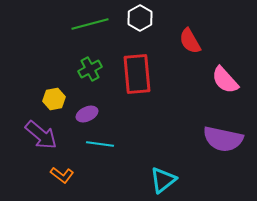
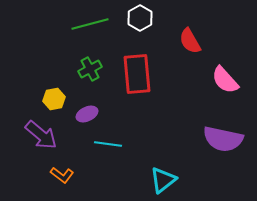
cyan line: moved 8 px right
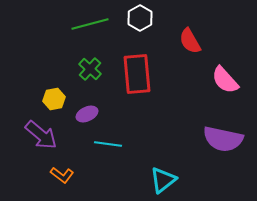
green cross: rotated 20 degrees counterclockwise
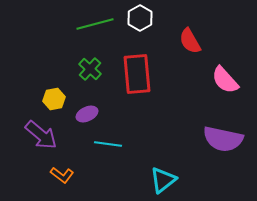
green line: moved 5 px right
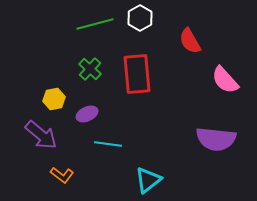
purple semicircle: moved 7 px left; rotated 6 degrees counterclockwise
cyan triangle: moved 15 px left
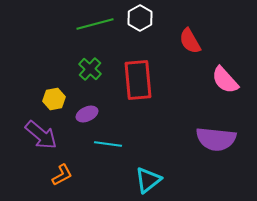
red rectangle: moved 1 px right, 6 px down
orange L-shape: rotated 65 degrees counterclockwise
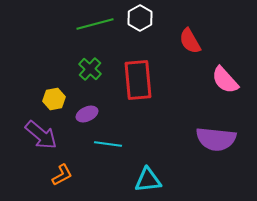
cyan triangle: rotated 32 degrees clockwise
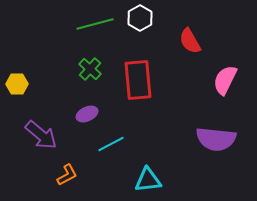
pink semicircle: rotated 68 degrees clockwise
yellow hexagon: moved 37 px left, 15 px up; rotated 10 degrees clockwise
cyan line: moved 3 px right; rotated 36 degrees counterclockwise
orange L-shape: moved 5 px right
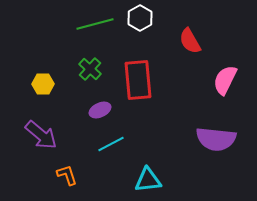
yellow hexagon: moved 26 px right
purple ellipse: moved 13 px right, 4 px up
orange L-shape: rotated 80 degrees counterclockwise
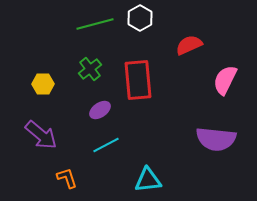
red semicircle: moved 1 px left, 4 px down; rotated 96 degrees clockwise
green cross: rotated 10 degrees clockwise
purple ellipse: rotated 10 degrees counterclockwise
cyan line: moved 5 px left, 1 px down
orange L-shape: moved 3 px down
